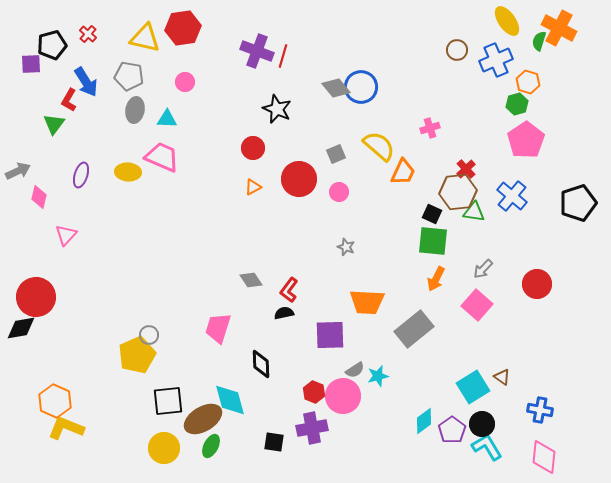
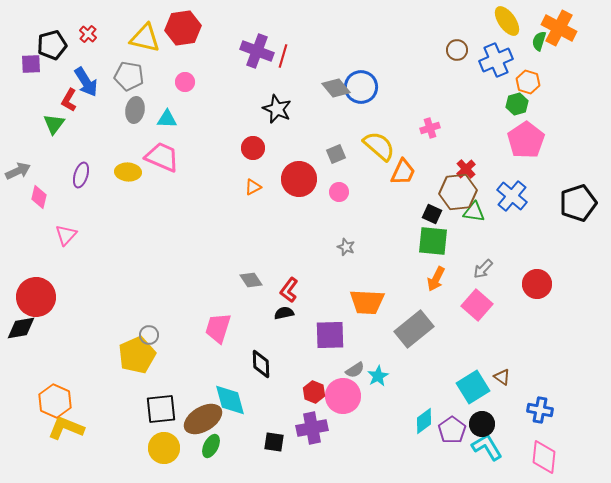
cyan star at (378, 376): rotated 15 degrees counterclockwise
black square at (168, 401): moved 7 px left, 8 px down
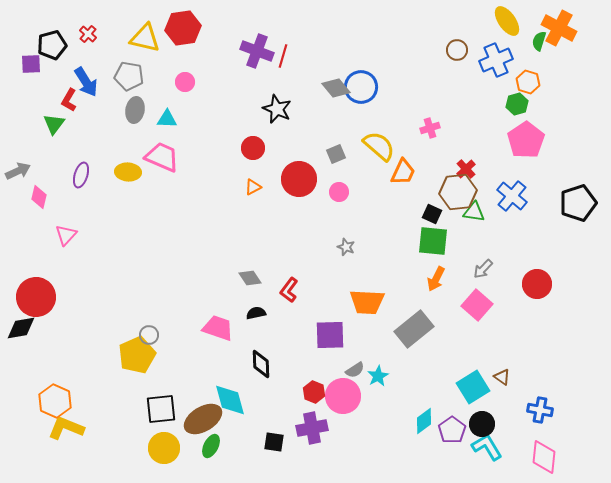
gray diamond at (251, 280): moved 1 px left, 2 px up
black semicircle at (284, 313): moved 28 px left
pink trapezoid at (218, 328): rotated 92 degrees clockwise
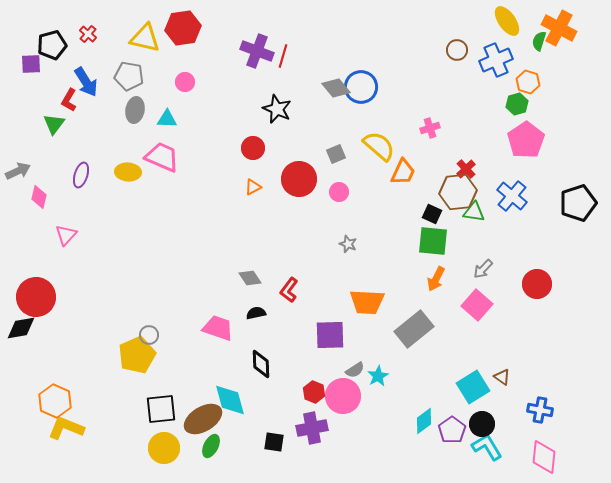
gray star at (346, 247): moved 2 px right, 3 px up
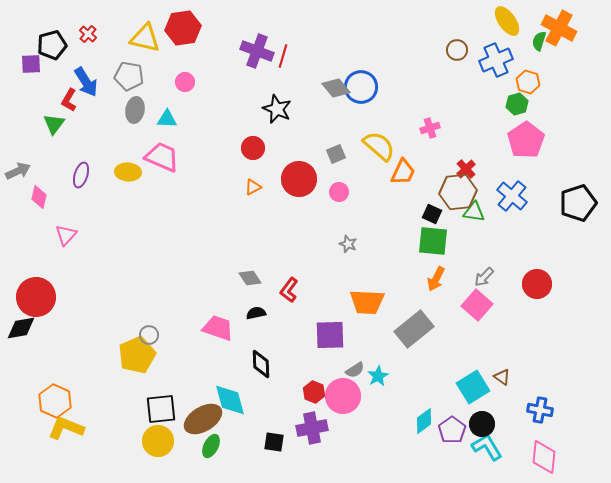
gray arrow at (483, 269): moved 1 px right, 8 px down
yellow circle at (164, 448): moved 6 px left, 7 px up
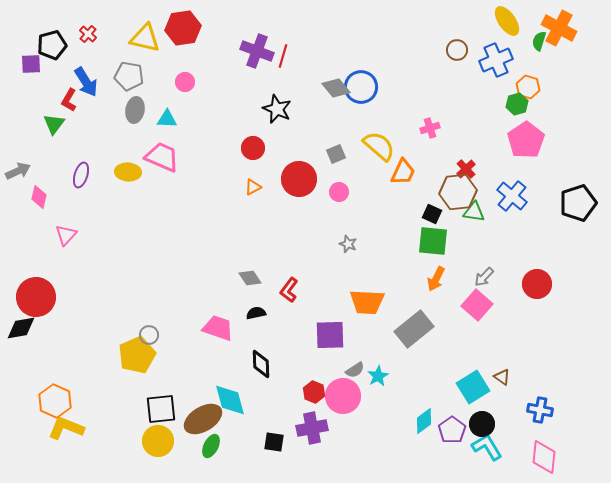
orange hexagon at (528, 82): moved 5 px down
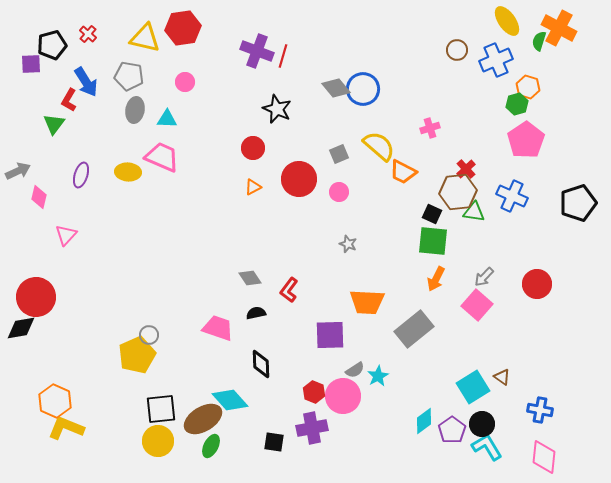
blue circle at (361, 87): moved 2 px right, 2 px down
gray square at (336, 154): moved 3 px right
orange trapezoid at (403, 172): rotated 92 degrees clockwise
blue cross at (512, 196): rotated 16 degrees counterclockwise
cyan diamond at (230, 400): rotated 27 degrees counterclockwise
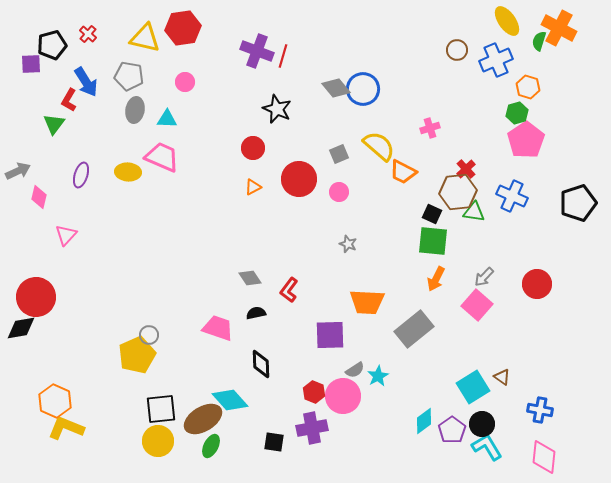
green hexagon at (517, 104): moved 9 px down
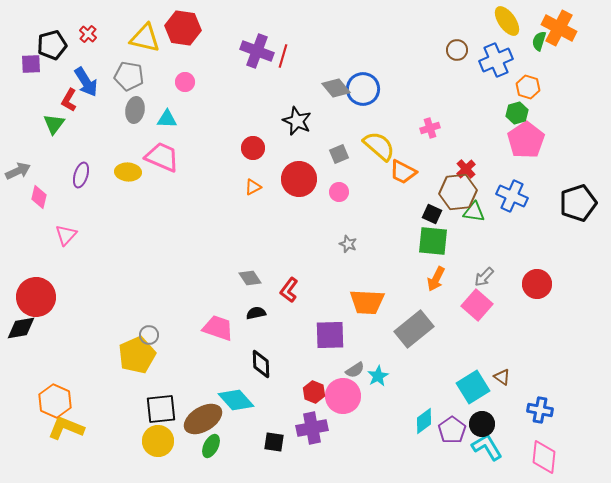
red hexagon at (183, 28): rotated 16 degrees clockwise
black star at (277, 109): moved 20 px right, 12 px down
cyan diamond at (230, 400): moved 6 px right
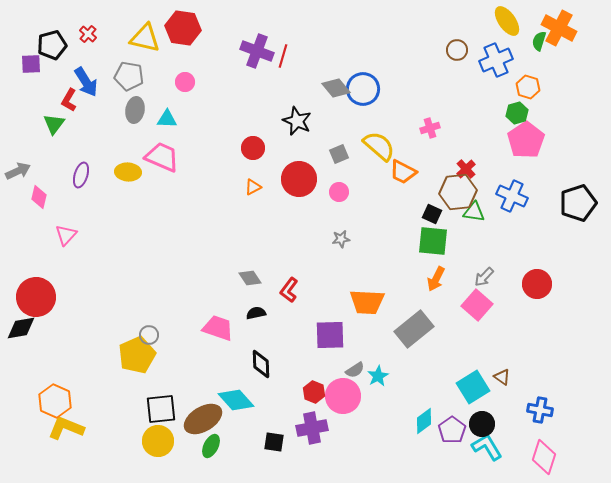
gray star at (348, 244): moved 7 px left, 5 px up; rotated 30 degrees counterclockwise
pink diamond at (544, 457): rotated 12 degrees clockwise
